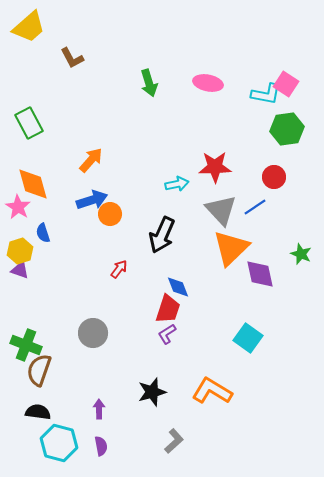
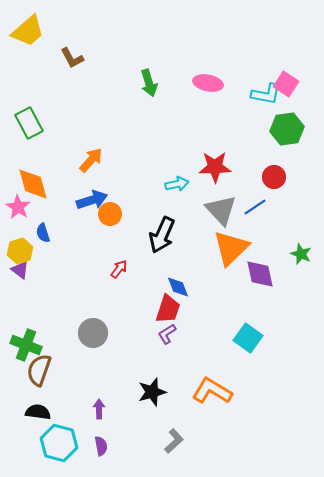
yellow trapezoid: moved 1 px left, 4 px down
purple triangle: rotated 18 degrees clockwise
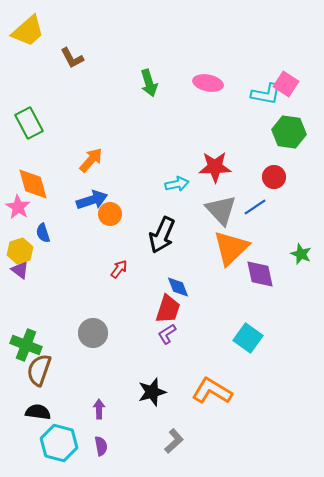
green hexagon: moved 2 px right, 3 px down; rotated 16 degrees clockwise
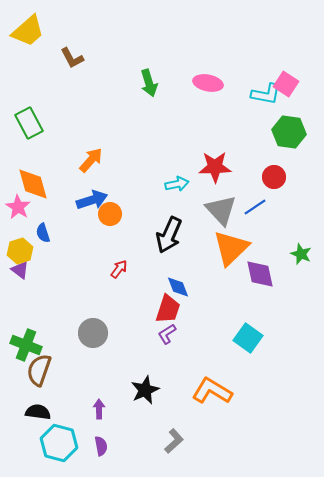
black arrow: moved 7 px right
black star: moved 7 px left, 2 px up; rotated 8 degrees counterclockwise
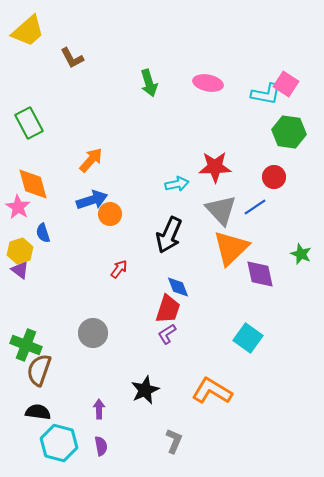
gray L-shape: rotated 25 degrees counterclockwise
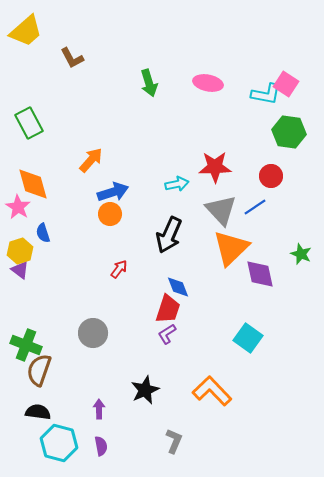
yellow trapezoid: moved 2 px left
red circle: moved 3 px left, 1 px up
blue arrow: moved 21 px right, 8 px up
orange L-shape: rotated 15 degrees clockwise
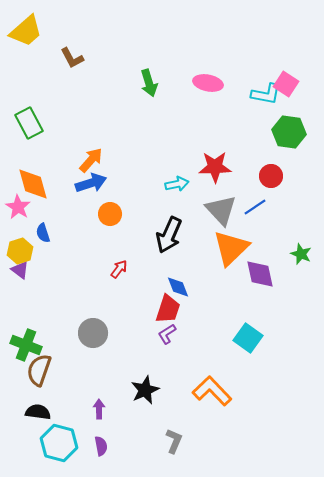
blue arrow: moved 22 px left, 9 px up
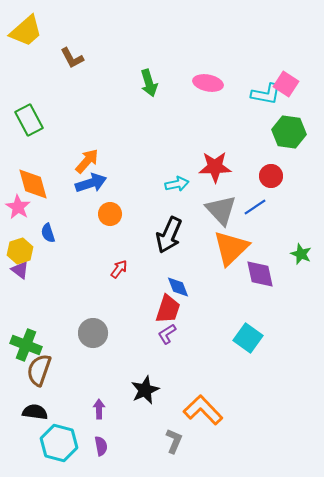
green rectangle: moved 3 px up
orange arrow: moved 4 px left, 1 px down
blue semicircle: moved 5 px right
orange L-shape: moved 9 px left, 19 px down
black semicircle: moved 3 px left
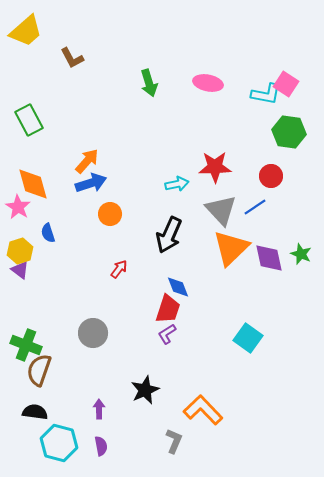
purple diamond: moved 9 px right, 16 px up
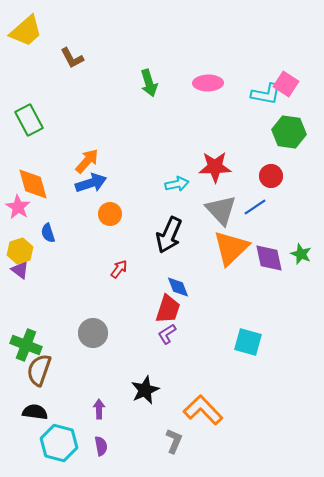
pink ellipse: rotated 12 degrees counterclockwise
cyan square: moved 4 px down; rotated 20 degrees counterclockwise
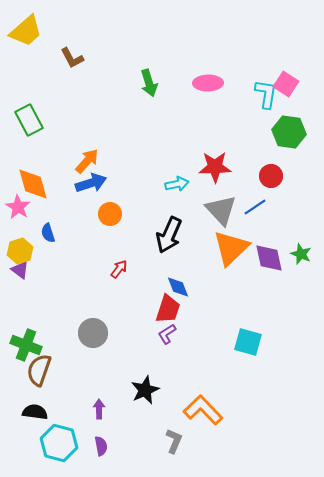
cyan L-shape: rotated 92 degrees counterclockwise
